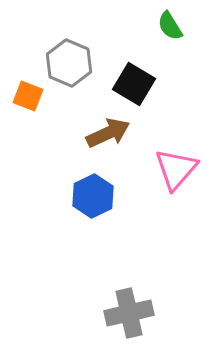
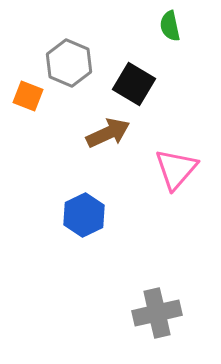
green semicircle: rotated 20 degrees clockwise
blue hexagon: moved 9 px left, 19 px down
gray cross: moved 28 px right
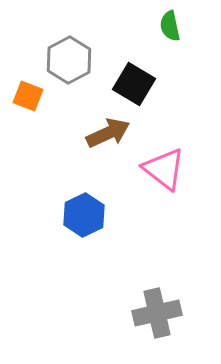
gray hexagon: moved 3 px up; rotated 9 degrees clockwise
pink triangle: moved 12 px left; rotated 33 degrees counterclockwise
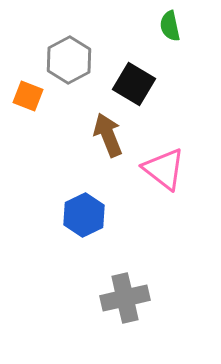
brown arrow: moved 2 px down; rotated 87 degrees counterclockwise
gray cross: moved 32 px left, 15 px up
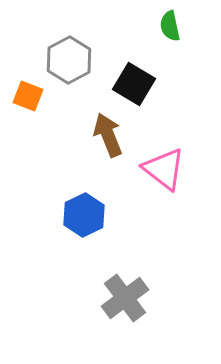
gray cross: rotated 24 degrees counterclockwise
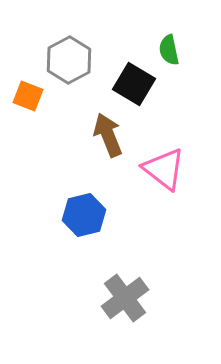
green semicircle: moved 1 px left, 24 px down
blue hexagon: rotated 12 degrees clockwise
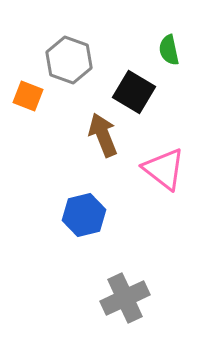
gray hexagon: rotated 12 degrees counterclockwise
black square: moved 8 px down
brown arrow: moved 5 px left
gray cross: rotated 12 degrees clockwise
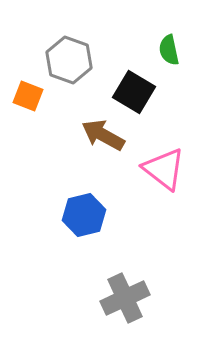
brown arrow: rotated 39 degrees counterclockwise
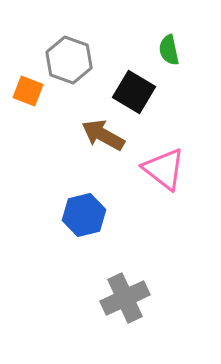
orange square: moved 5 px up
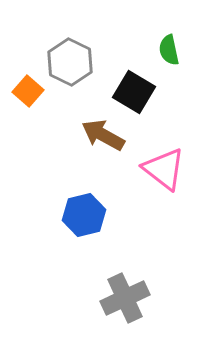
gray hexagon: moved 1 px right, 2 px down; rotated 6 degrees clockwise
orange square: rotated 20 degrees clockwise
